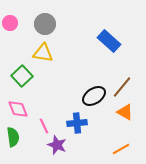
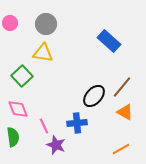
gray circle: moved 1 px right
black ellipse: rotated 15 degrees counterclockwise
purple star: moved 1 px left
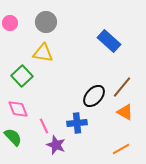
gray circle: moved 2 px up
green semicircle: rotated 36 degrees counterclockwise
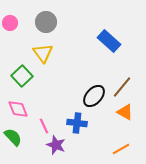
yellow triangle: rotated 45 degrees clockwise
blue cross: rotated 12 degrees clockwise
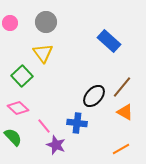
pink diamond: moved 1 px up; rotated 25 degrees counterclockwise
pink line: rotated 14 degrees counterclockwise
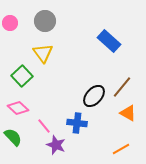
gray circle: moved 1 px left, 1 px up
orange triangle: moved 3 px right, 1 px down
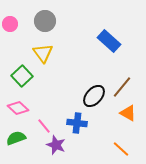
pink circle: moved 1 px down
green semicircle: moved 3 px right, 1 px down; rotated 66 degrees counterclockwise
orange line: rotated 72 degrees clockwise
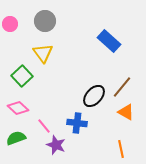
orange triangle: moved 2 px left, 1 px up
orange line: rotated 36 degrees clockwise
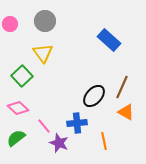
blue rectangle: moved 1 px up
brown line: rotated 15 degrees counterclockwise
blue cross: rotated 12 degrees counterclockwise
green semicircle: rotated 18 degrees counterclockwise
purple star: moved 3 px right, 2 px up
orange line: moved 17 px left, 8 px up
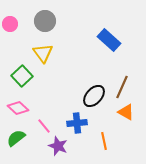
purple star: moved 1 px left, 3 px down
